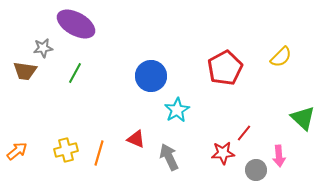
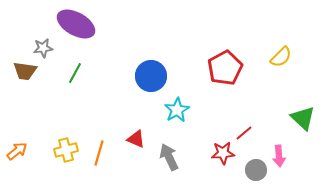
red line: rotated 12 degrees clockwise
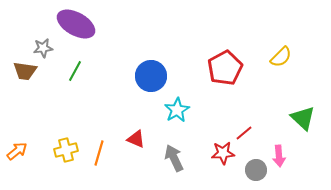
green line: moved 2 px up
gray arrow: moved 5 px right, 1 px down
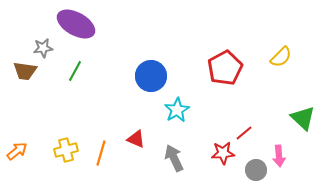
orange line: moved 2 px right
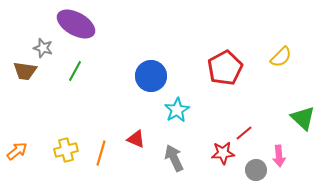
gray star: rotated 24 degrees clockwise
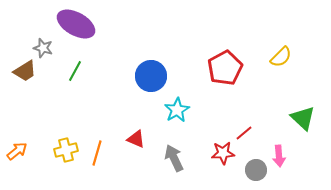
brown trapezoid: rotated 40 degrees counterclockwise
orange line: moved 4 px left
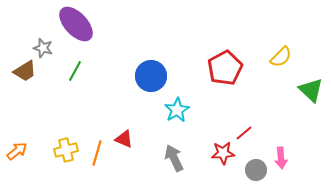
purple ellipse: rotated 18 degrees clockwise
green triangle: moved 8 px right, 28 px up
red triangle: moved 12 px left
pink arrow: moved 2 px right, 2 px down
